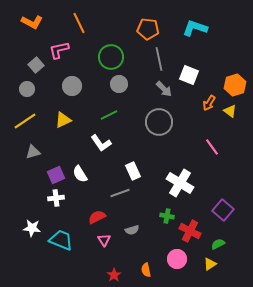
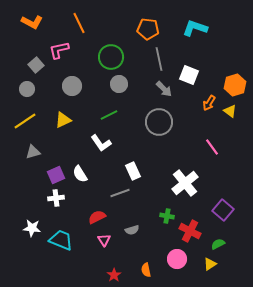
white cross at (180, 183): moved 5 px right; rotated 20 degrees clockwise
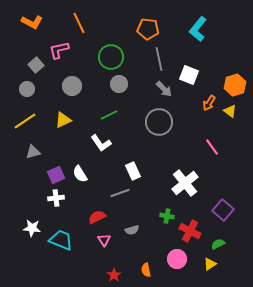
cyan L-shape at (195, 28): moved 3 px right, 1 px down; rotated 70 degrees counterclockwise
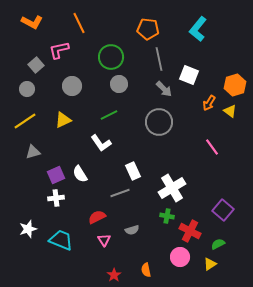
white cross at (185, 183): moved 13 px left, 5 px down; rotated 8 degrees clockwise
white star at (32, 228): moved 4 px left, 1 px down; rotated 24 degrees counterclockwise
pink circle at (177, 259): moved 3 px right, 2 px up
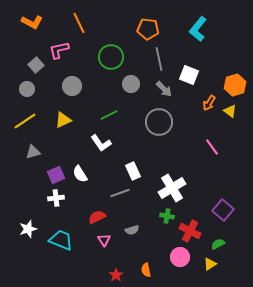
gray circle at (119, 84): moved 12 px right
red star at (114, 275): moved 2 px right
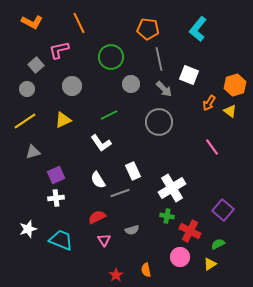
white semicircle at (80, 174): moved 18 px right, 6 px down
